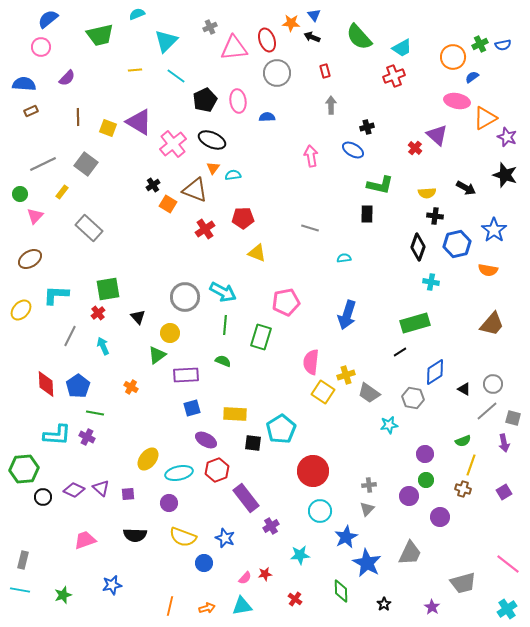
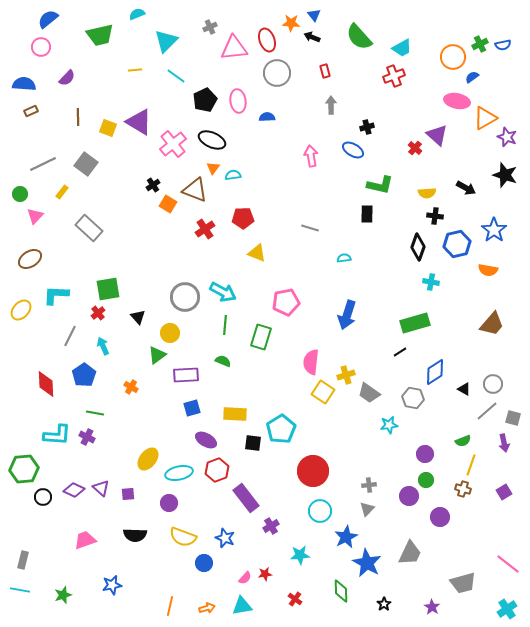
blue pentagon at (78, 386): moved 6 px right, 11 px up
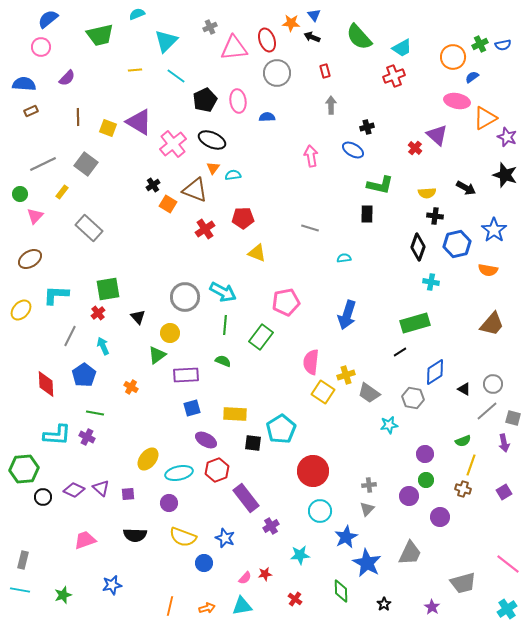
green rectangle at (261, 337): rotated 20 degrees clockwise
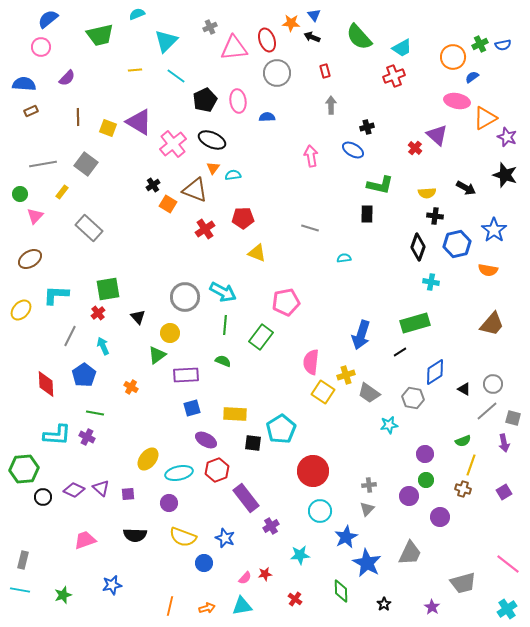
gray line at (43, 164): rotated 16 degrees clockwise
blue arrow at (347, 315): moved 14 px right, 20 px down
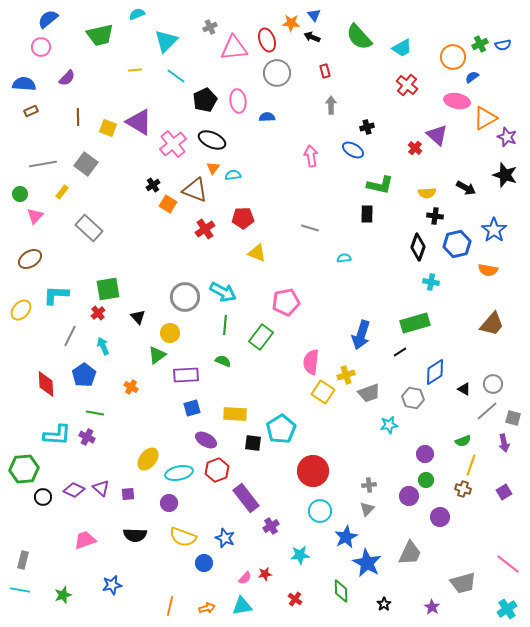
red cross at (394, 76): moved 13 px right, 9 px down; rotated 30 degrees counterclockwise
gray trapezoid at (369, 393): rotated 55 degrees counterclockwise
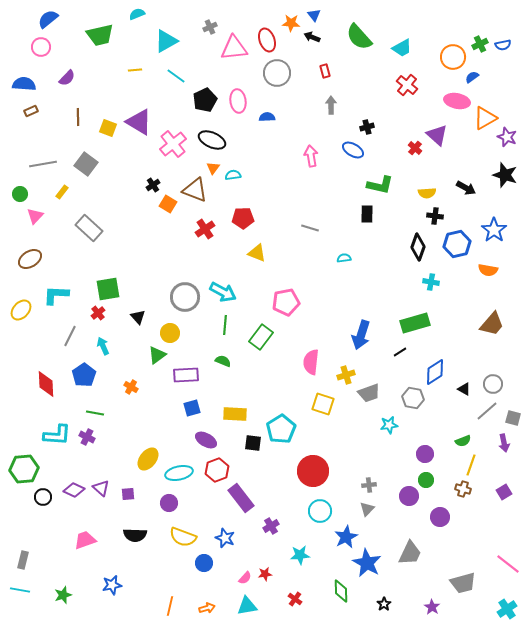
cyan triangle at (166, 41): rotated 15 degrees clockwise
yellow square at (323, 392): moved 12 px down; rotated 15 degrees counterclockwise
purple rectangle at (246, 498): moved 5 px left
cyan triangle at (242, 606): moved 5 px right
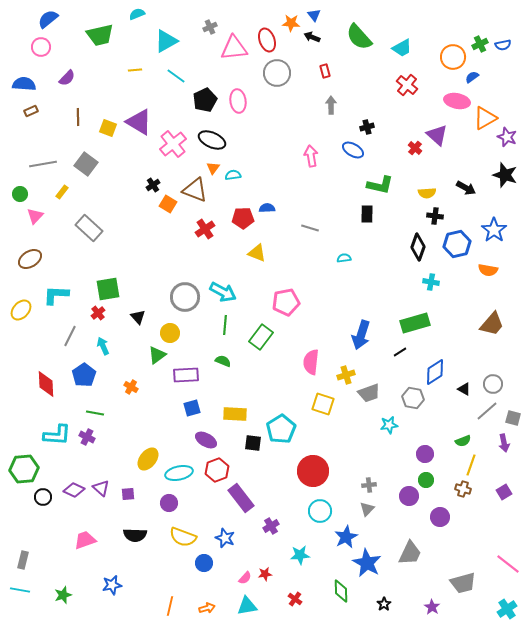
blue semicircle at (267, 117): moved 91 px down
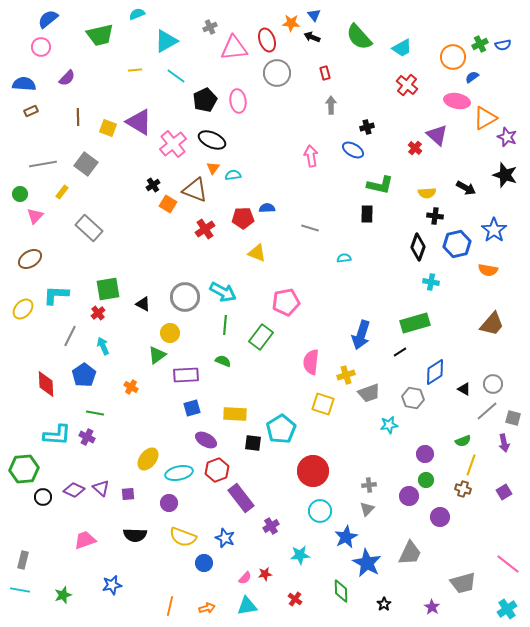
red rectangle at (325, 71): moved 2 px down
yellow ellipse at (21, 310): moved 2 px right, 1 px up
black triangle at (138, 317): moved 5 px right, 13 px up; rotated 21 degrees counterclockwise
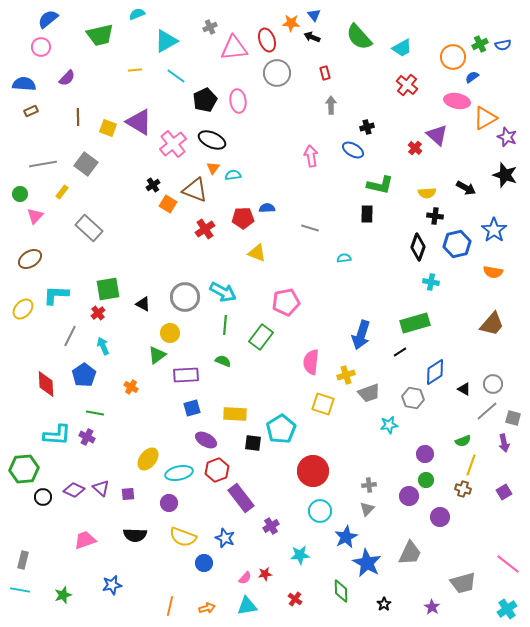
orange semicircle at (488, 270): moved 5 px right, 2 px down
